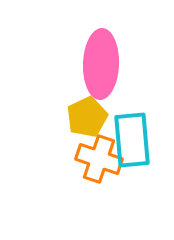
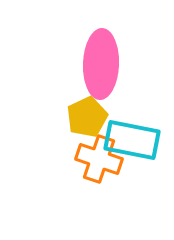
cyan rectangle: rotated 74 degrees counterclockwise
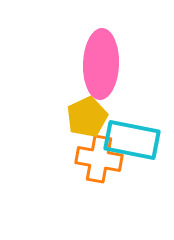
orange cross: rotated 9 degrees counterclockwise
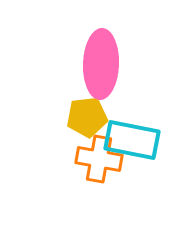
yellow pentagon: rotated 18 degrees clockwise
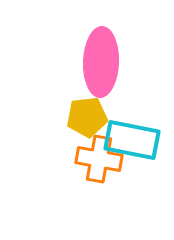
pink ellipse: moved 2 px up
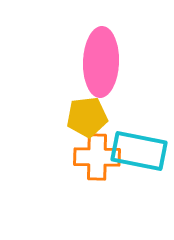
cyan rectangle: moved 7 px right, 11 px down
orange cross: moved 2 px left, 2 px up; rotated 9 degrees counterclockwise
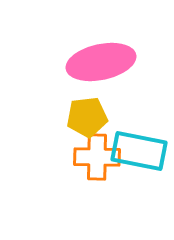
pink ellipse: rotated 76 degrees clockwise
